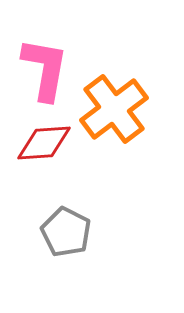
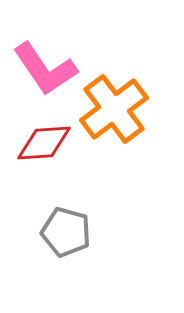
pink L-shape: rotated 136 degrees clockwise
gray pentagon: rotated 12 degrees counterclockwise
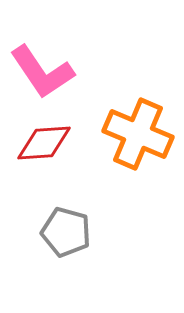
pink L-shape: moved 3 px left, 3 px down
orange cross: moved 24 px right, 25 px down; rotated 30 degrees counterclockwise
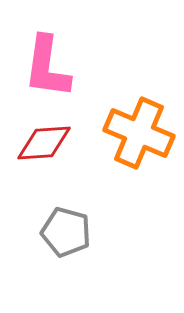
pink L-shape: moved 5 px right, 5 px up; rotated 42 degrees clockwise
orange cross: moved 1 px right, 1 px up
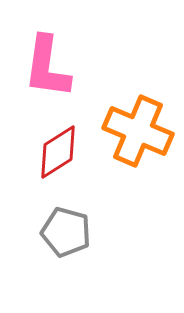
orange cross: moved 1 px left, 2 px up
red diamond: moved 14 px right, 9 px down; rotated 28 degrees counterclockwise
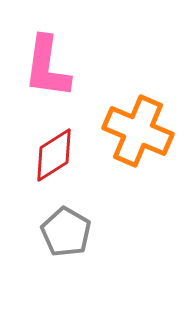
red diamond: moved 4 px left, 3 px down
gray pentagon: rotated 15 degrees clockwise
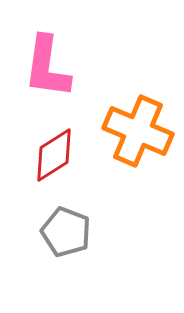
gray pentagon: rotated 9 degrees counterclockwise
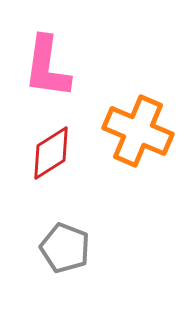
red diamond: moved 3 px left, 2 px up
gray pentagon: moved 1 px left, 16 px down
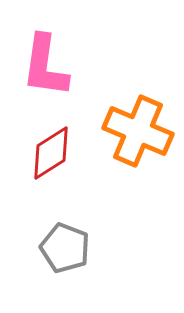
pink L-shape: moved 2 px left, 1 px up
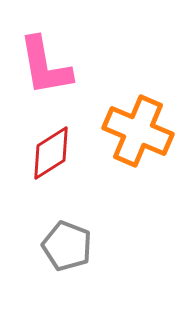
pink L-shape: rotated 18 degrees counterclockwise
gray pentagon: moved 2 px right, 2 px up
